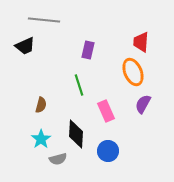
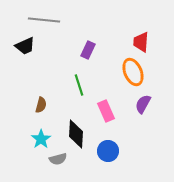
purple rectangle: rotated 12 degrees clockwise
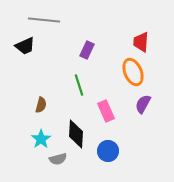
purple rectangle: moved 1 px left
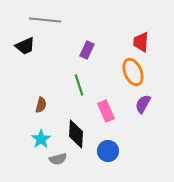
gray line: moved 1 px right
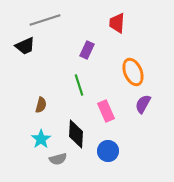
gray line: rotated 24 degrees counterclockwise
red trapezoid: moved 24 px left, 19 px up
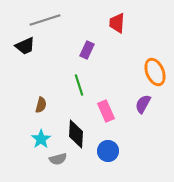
orange ellipse: moved 22 px right
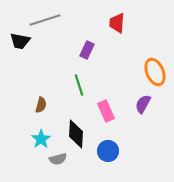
black trapezoid: moved 5 px left, 5 px up; rotated 35 degrees clockwise
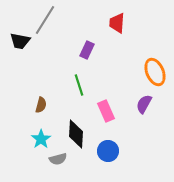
gray line: rotated 40 degrees counterclockwise
purple semicircle: moved 1 px right
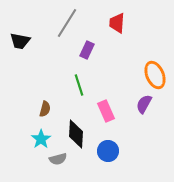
gray line: moved 22 px right, 3 px down
orange ellipse: moved 3 px down
brown semicircle: moved 4 px right, 4 px down
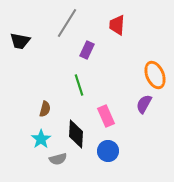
red trapezoid: moved 2 px down
pink rectangle: moved 5 px down
